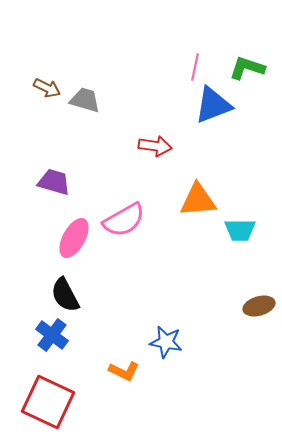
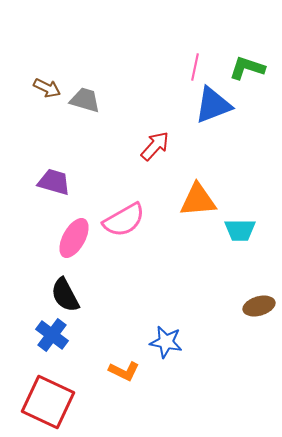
red arrow: rotated 56 degrees counterclockwise
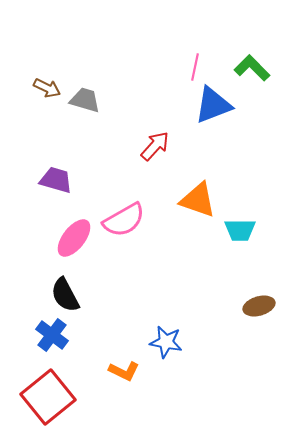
green L-shape: moved 5 px right; rotated 27 degrees clockwise
purple trapezoid: moved 2 px right, 2 px up
orange triangle: rotated 24 degrees clockwise
pink ellipse: rotated 9 degrees clockwise
red square: moved 5 px up; rotated 26 degrees clockwise
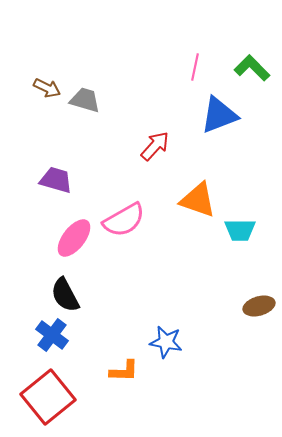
blue triangle: moved 6 px right, 10 px down
orange L-shape: rotated 24 degrees counterclockwise
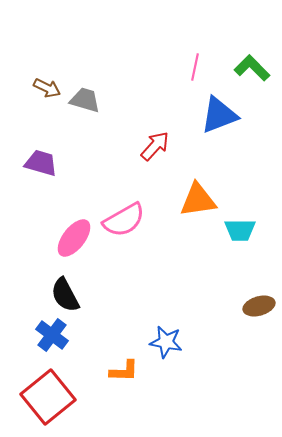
purple trapezoid: moved 15 px left, 17 px up
orange triangle: rotated 27 degrees counterclockwise
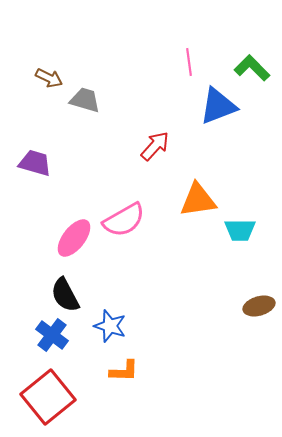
pink line: moved 6 px left, 5 px up; rotated 20 degrees counterclockwise
brown arrow: moved 2 px right, 10 px up
blue triangle: moved 1 px left, 9 px up
purple trapezoid: moved 6 px left
blue star: moved 56 px left, 16 px up; rotated 8 degrees clockwise
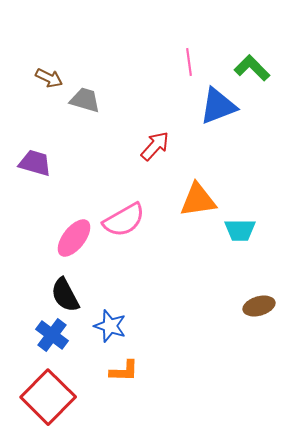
red square: rotated 6 degrees counterclockwise
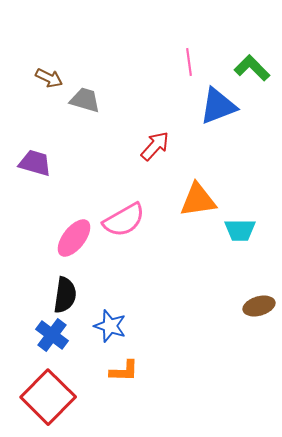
black semicircle: rotated 144 degrees counterclockwise
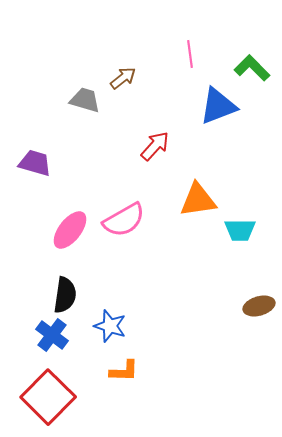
pink line: moved 1 px right, 8 px up
brown arrow: moved 74 px right; rotated 64 degrees counterclockwise
pink ellipse: moved 4 px left, 8 px up
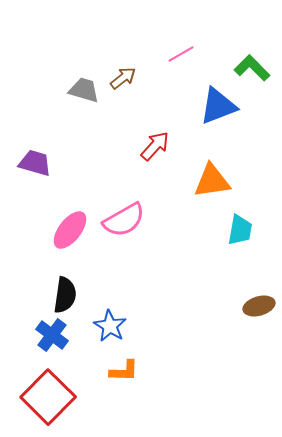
pink line: moved 9 px left; rotated 68 degrees clockwise
gray trapezoid: moved 1 px left, 10 px up
orange triangle: moved 14 px right, 19 px up
cyan trapezoid: rotated 80 degrees counterclockwise
blue star: rotated 12 degrees clockwise
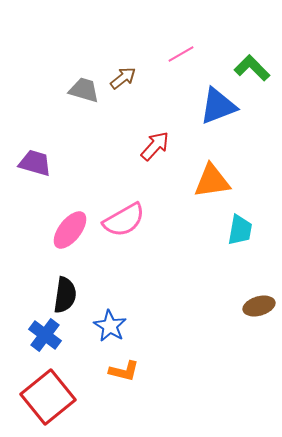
blue cross: moved 7 px left
orange L-shape: rotated 12 degrees clockwise
red square: rotated 6 degrees clockwise
